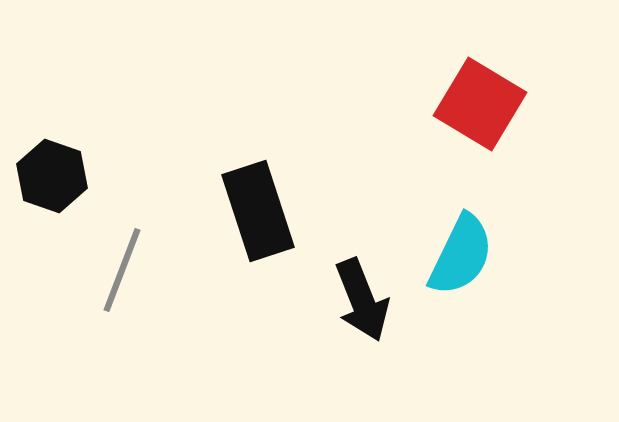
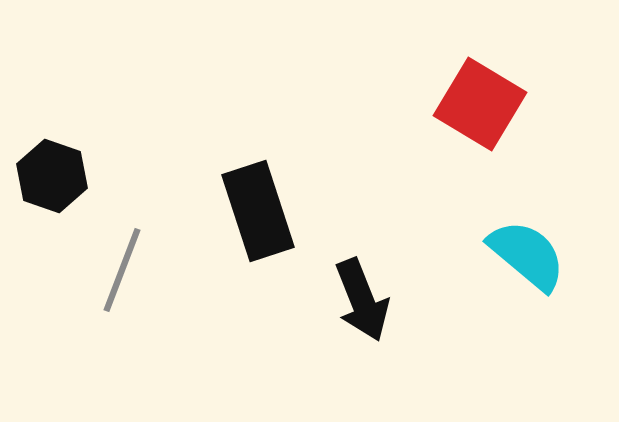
cyan semicircle: moved 66 px right; rotated 76 degrees counterclockwise
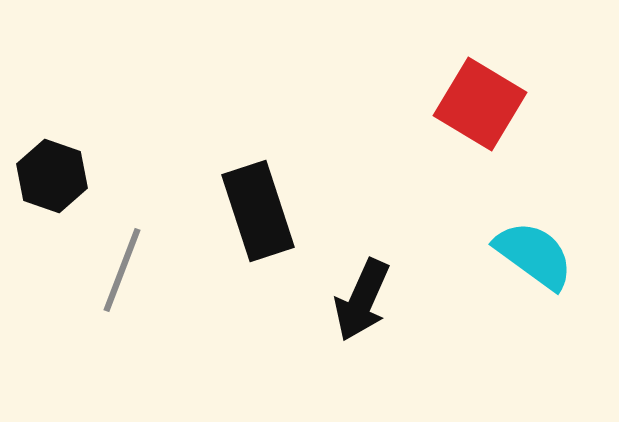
cyan semicircle: moved 7 px right; rotated 4 degrees counterclockwise
black arrow: rotated 46 degrees clockwise
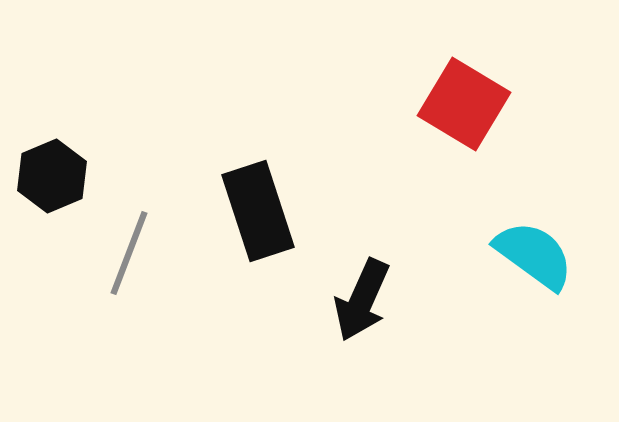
red square: moved 16 px left
black hexagon: rotated 18 degrees clockwise
gray line: moved 7 px right, 17 px up
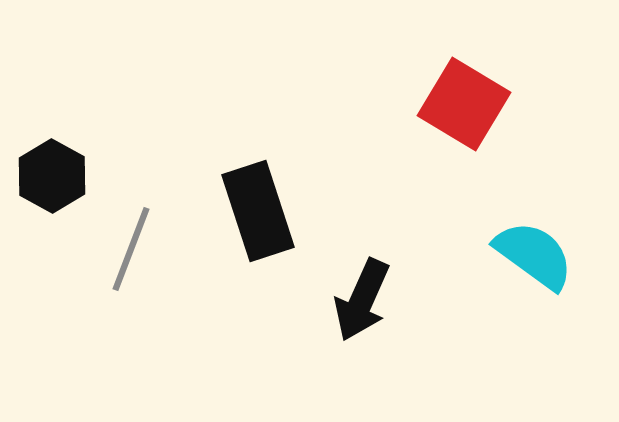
black hexagon: rotated 8 degrees counterclockwise
gray line: moved 2 px right, 4 px up
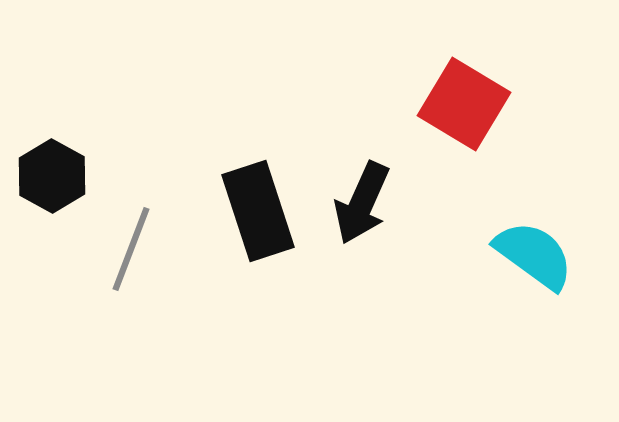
black arrow: moved 97 px up
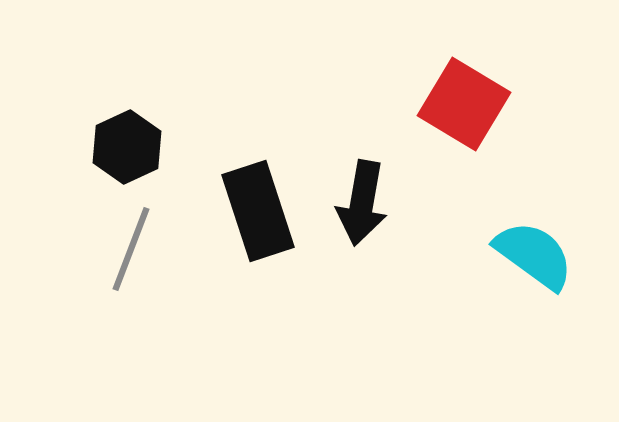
black hexagon: moved 75 px right, 29 px up; rotated 6 degrees clockwise
black arrow: rotated 14 degrees counterclockwise
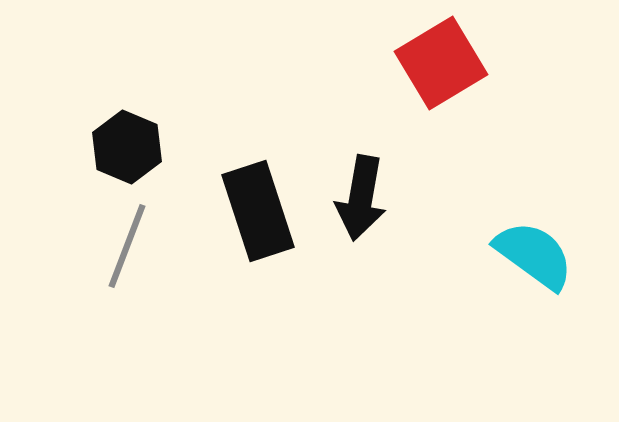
red square: moved 23 px left, 41 px up; rotated 28 degrees clockwise
black hexagon: rotated 12 degrees counterclockwise
black arrow: moved 1 px left, 5 px up
gray line: moved 4 px left, 3 px up
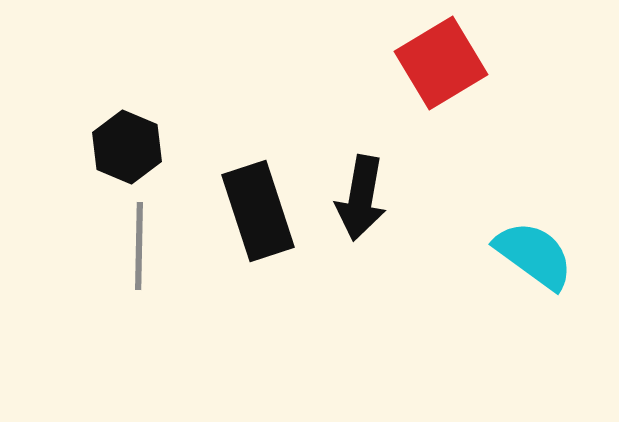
gray line: moved 12 px right; rotated 20 degrees counterclockwise
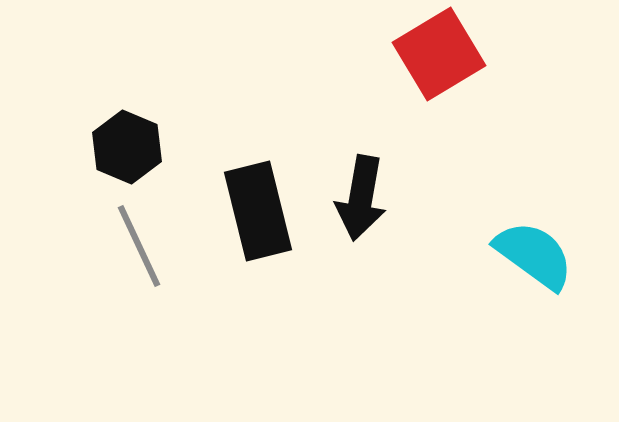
red square: moved 2 px left, 9 px up
black rectangle: rotated 4 degrees clockwise
gray line: rotated 26 degrees counterclockwise
